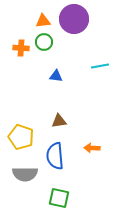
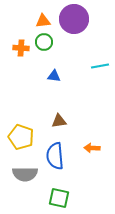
blue triangle: moved 2 px left
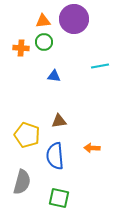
yellow pentagon: moved 6 px right, 2 px up
gray semicircle: moved 3 px left, 8 px down; rotated 75 degrees counterclockwise
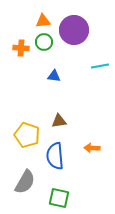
purple circle: moved 11 px down
gray semicircle: moved 3 px right; rotated 15 degrees clockwise
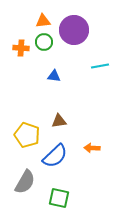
blue semicircle: rotated 128 degrees counterclockwise
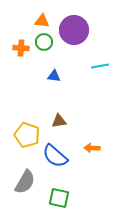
orange triangle: moved 1 px left; rotated 14 degrees clockwise
blue semicircle: rotated 84 degrees clockwise
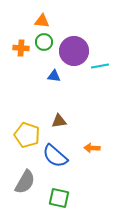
purple circle: moved 21 px down
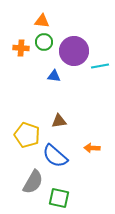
gray semicircle: moved 8 px right
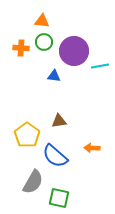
yellow pentagon: rotated 15 degrees clockwise
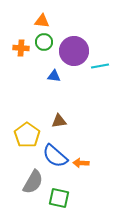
orange arrow: moved 11 px left, 15 px down
